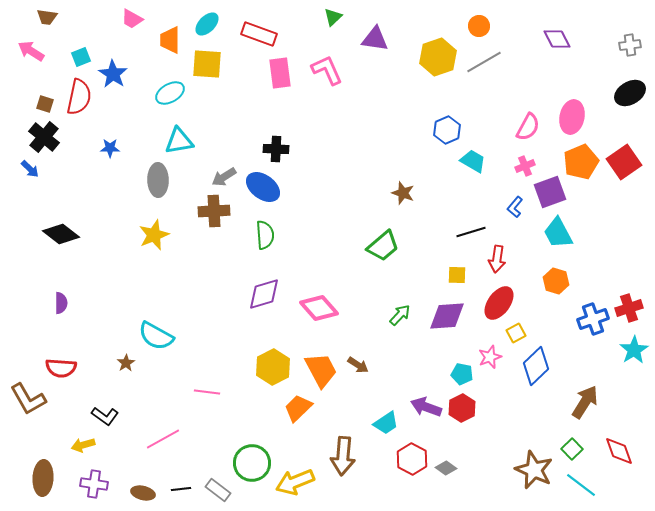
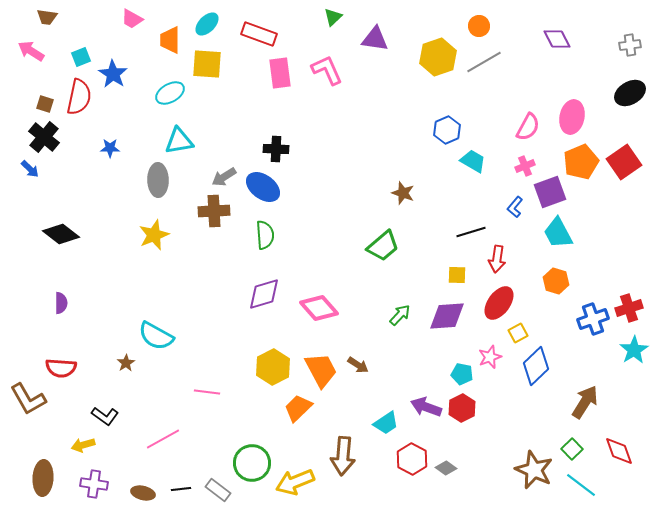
yellow square at (516, 333): moved 2 px right
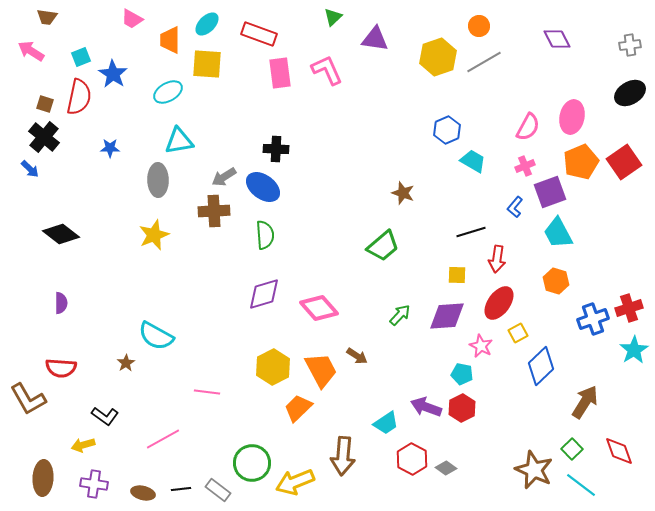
cyan ellipse at (170, 93): moved 2 px left, 1 px up
pink star at (490, 357): moved 9 px left, 11 px up; rotated 25 degrees counterclockwise
brown arrow at (358, 365): moved 1 px left, 9 px up
blue diamond at (536, 366): moved 5 px right
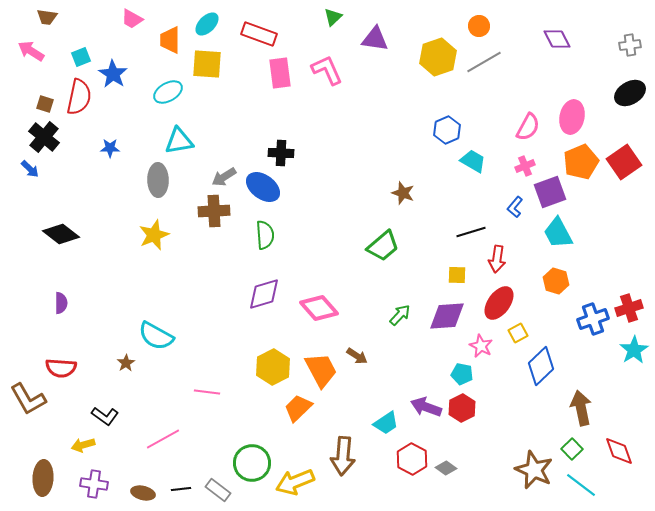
black cross at (276, 149): moved 5 px right, 4 px down
brown arrow at (585, 402): moved 4 px left, 6 px down; rotated 44 degrees counterclockwise
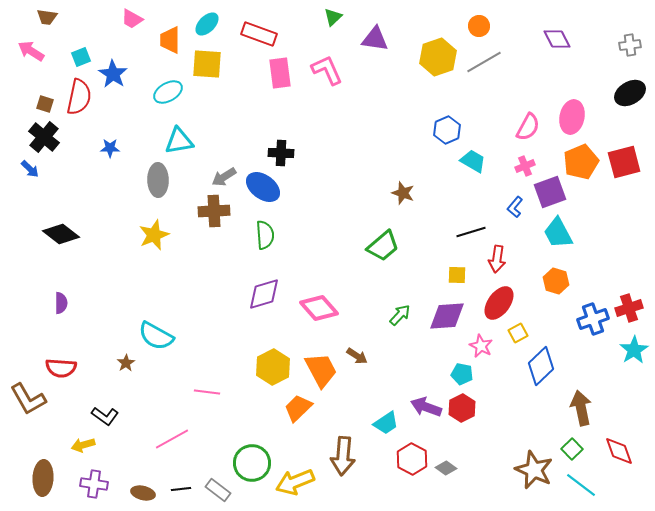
red square at (624, 162): rotated 20 degrees clockwise
pink line at (163, 439): moved 9 px right
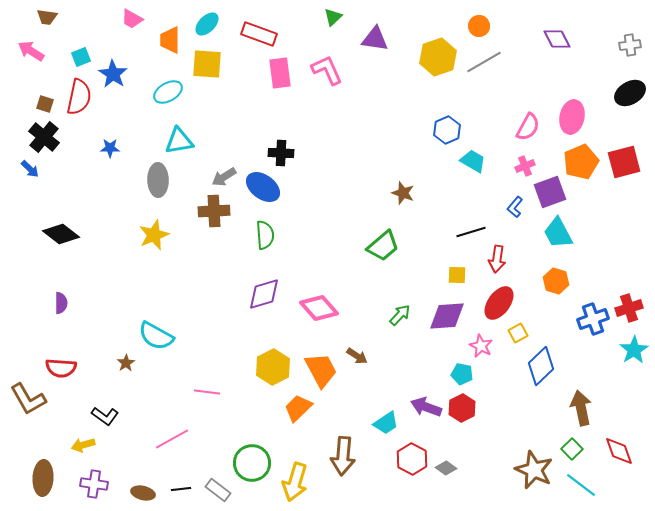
yellow arrow at (295, 482): rotated 51 degrees counterclockwise
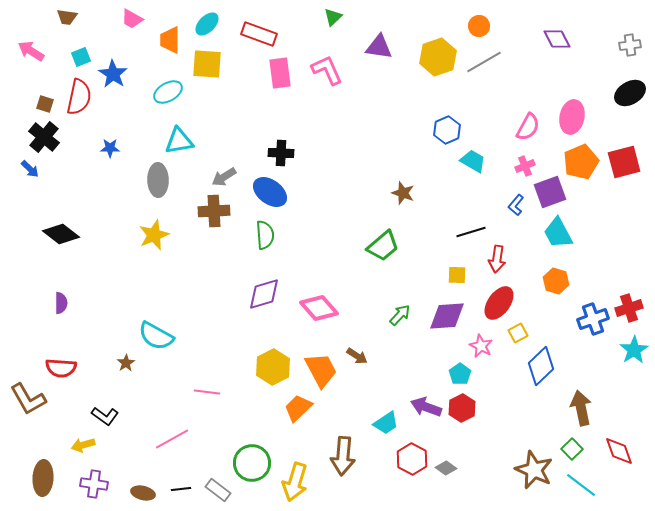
brown trapezoid at (47, 17): moved 20 px right
purple triangle at (375, 39): moved 4 px right, 8 px down
blue ellipse at (263, 187): moved 7 px right, 5 px down
blue L-shape at (515, 207): moved 1 px right, 2 px up
cyan pentagon at (462, 374): moved 2 px left; rotated 25 degrees clockwise
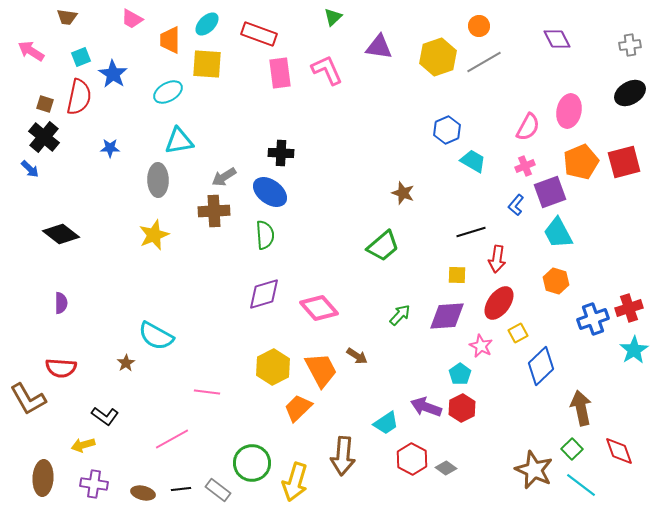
pink ellipse at (572, 117): moved 3 px left, 6 px up
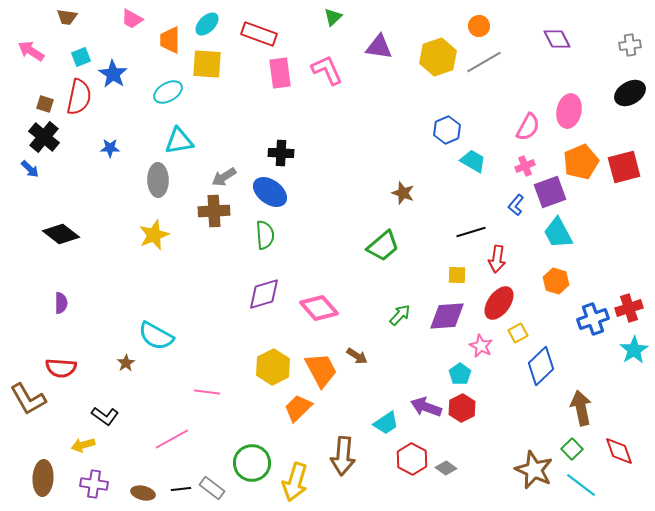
red square at (624, 162): moved 5 px down
gray rectangle at (218, 490): moved 6 px left, 2 px up
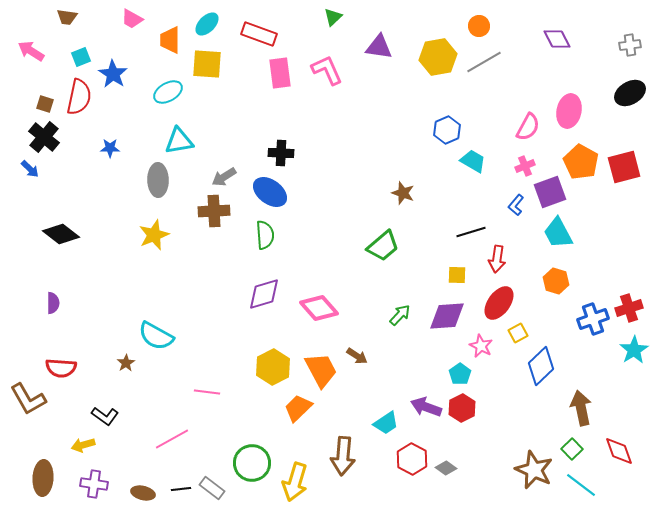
yellow hexagon at (438, 57): rotated 9 degrees clockwise
orange pentagon at (581, 162): rotated 20 degrees counterclockwise
purple semicircle at (61, 303): moved 8 px left
